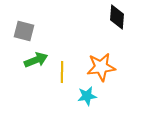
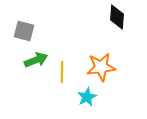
cyan star: moved 1 px down; rotated 18 degrees counterclockwise
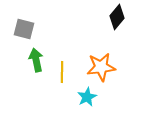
black diamond: rotated 35 degrees clockwise
gray square: moved 2 px up
green arrow: rotated 80 degrees counterclockwise
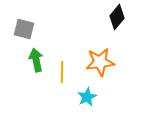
orange star: moved 1 px left, 5 px up
